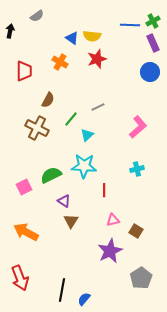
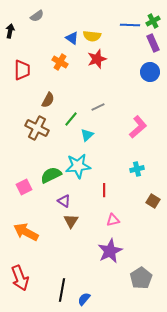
red trapezoid: moved 2 px left, 1 px up
cyan star: moved 6 px left; rotated 10 degrees counterclockwise
brown square: moved 17 px right, 30 px up
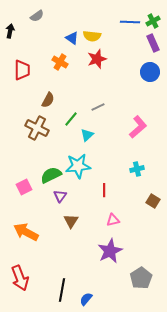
blue line: moved 3 px up
purple triangle: moved 4 px left, 5 px up; rotated 32 degrees clockwise
blue semicircle: moved 2 px right
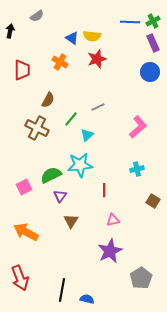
cyan star: moved 2 px right, 1 px up
blue semicircle: moved 1 px right; rotated 64 degrees clockwise
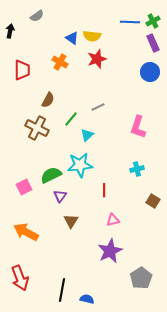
pink L-shape: rotated 150 degrees clockwise
